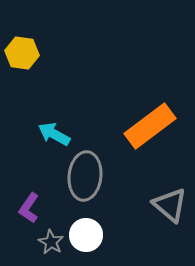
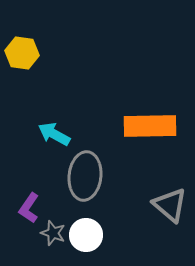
orange rectangle: rotated 36 degrees clockwise
gray star: moved 2 px right, 9 px up; rotated 10 degrees counterclockwise
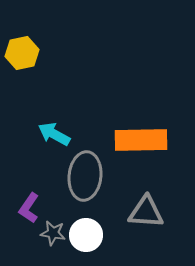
yellow hexagon: rotated 20 degrees counterclockwise
orange rectangle: moved 9 px left, 14 px down
gray triangle: moved 24 px left, 7 px down; rotated 36 degrees counterclockwise
gray star: rotated 10 degrees counterclockwise
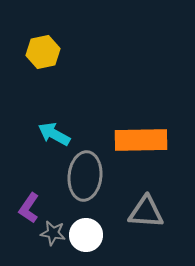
yellow hexagon: moved 21 px right, 1 px up
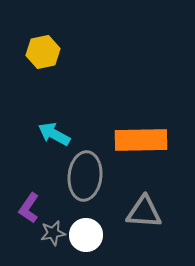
gray triangle: moved 2 px left
gray star: rotated 20 degrees counterclockwise
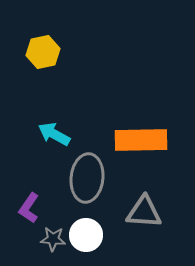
gray ellipse: moved 2 px right, 2 px down
gray star: moved 6 px down; rotated 15 degrees clockwise
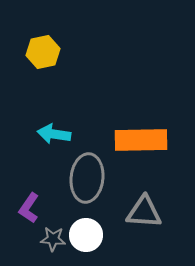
cyan arrow: rotated 20 degrees counterclockwise
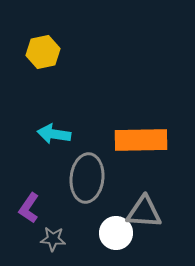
white circle: moved 30 px right, 2 px up
